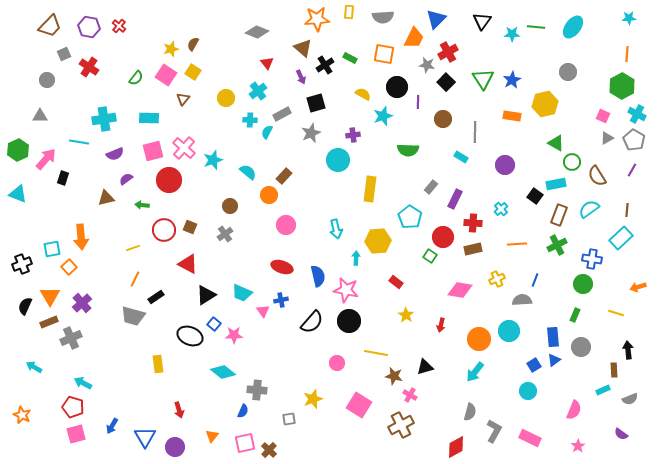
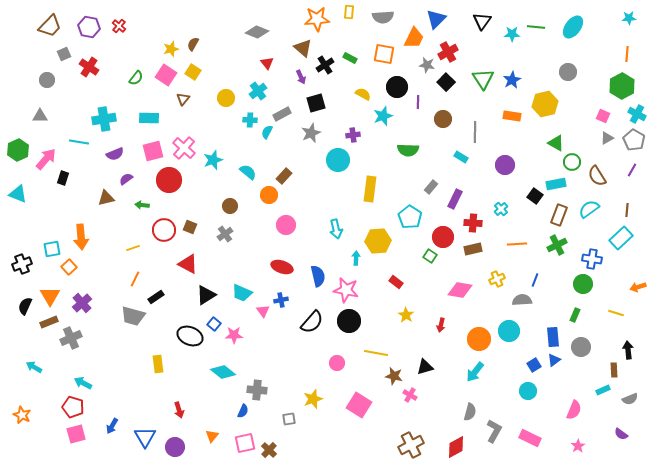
brown cross at (401, 425): moved 10 px right, 20 px down
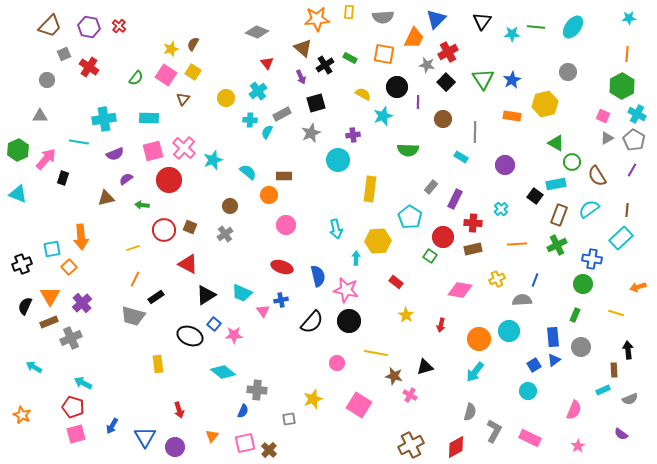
brown rectangle at (284, 176): rotated 49 degrees clockwise
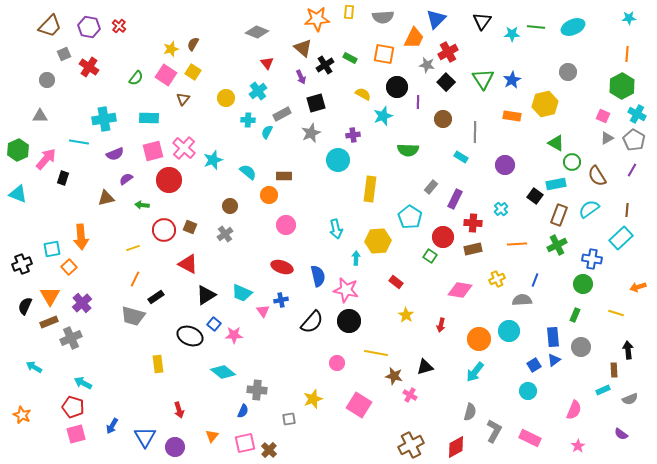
cyan ellipse at (573, 27): rotated 30 degrees clockwise
cyan cross at (250, 120): moved 2 px left
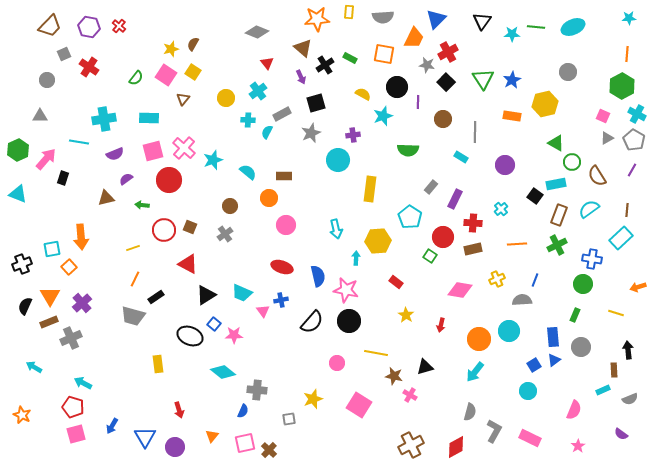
orange circle at (269, 195): moved 3 px down
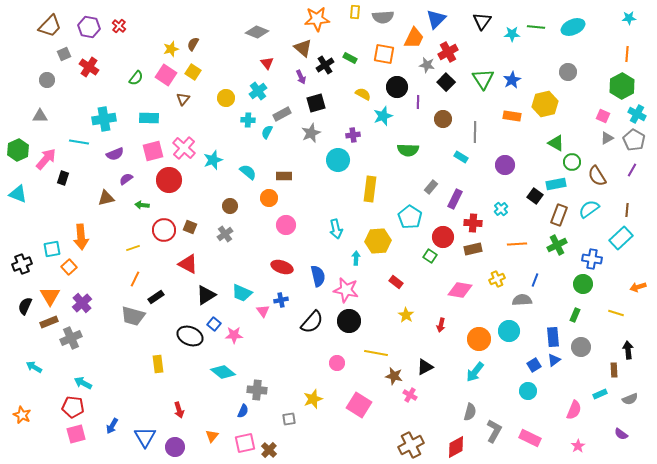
yellow rectangle at (349, 12): moved 6 px right
black triangle at (425, 367): rotated 12 degrees counterclockwise
cyan rectangle at (603, 390): moved 3 px left, 4 px down
red pentagon at (73, 407): rotated 10 degrees counterclockwise
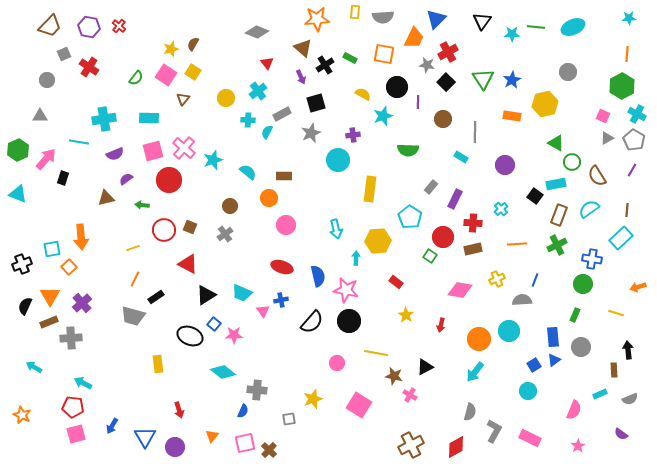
gray cross at (71, 338): rotated 20 degrees clockwise
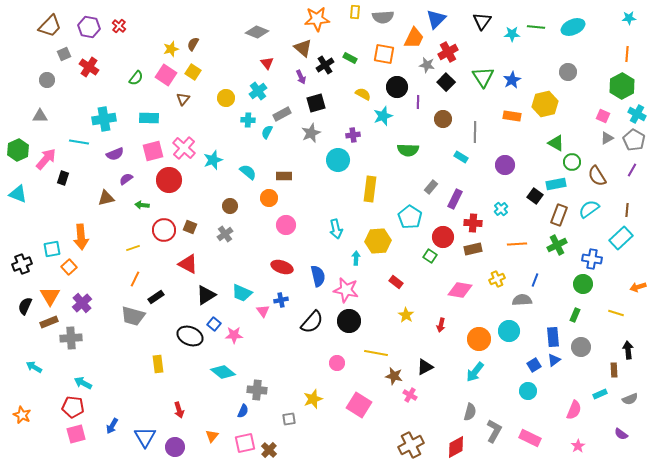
green triangle at (483, 79): moved 2 px up
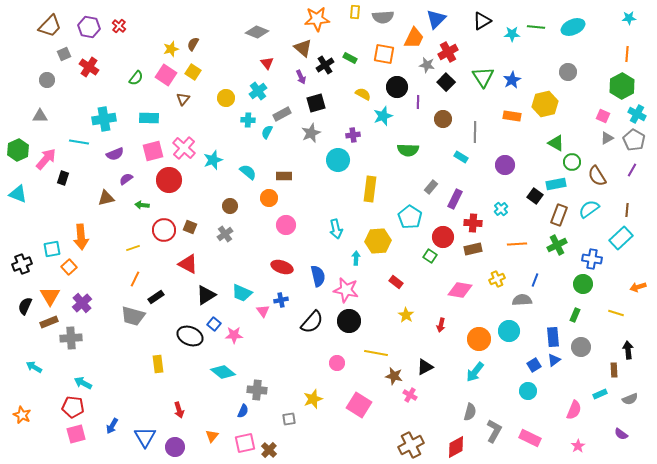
black triangle at (482, 21): rotated 24 degrees clockwise
